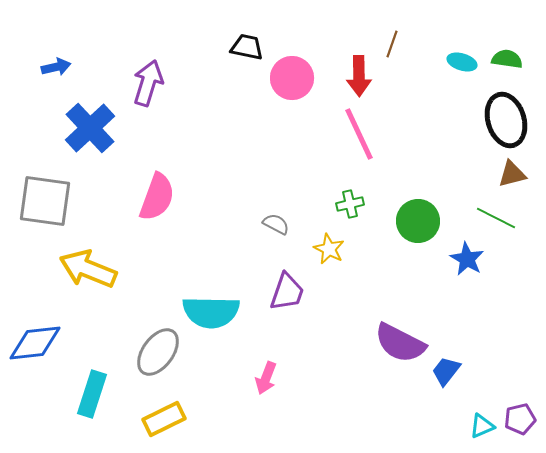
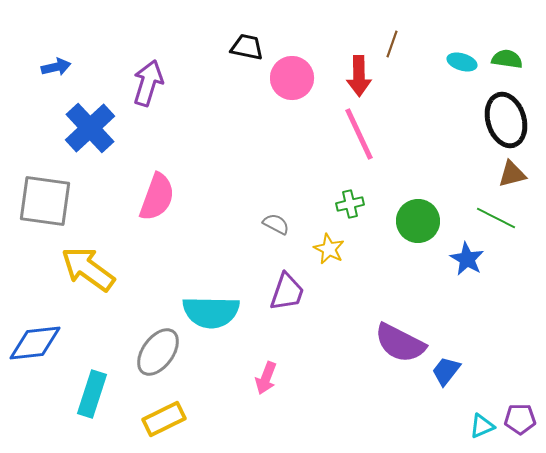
yellow arrow: rotated 14 degrees clockwise
purple pentagon: rotated 12 degrees clockwise
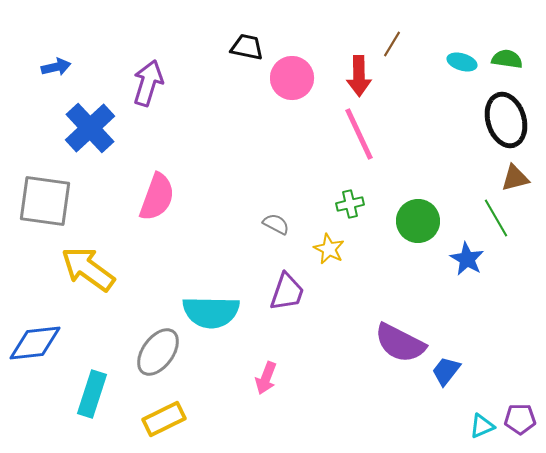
brown line: rotated 12 degrees clockwise
brown triangle: moved 3 px right, 4 px down
green line: rotated 33 degrees clockwise
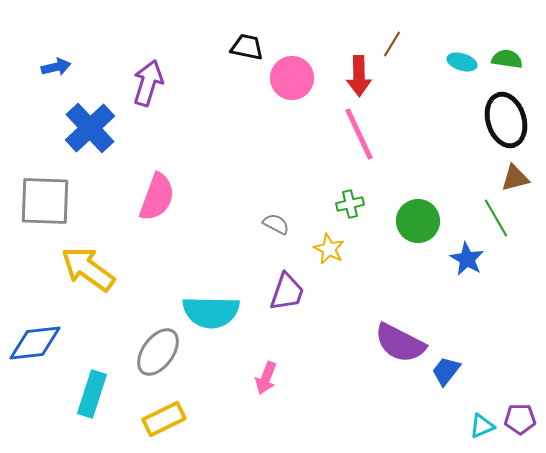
gray square: rotated 6 degrees counterclockwise
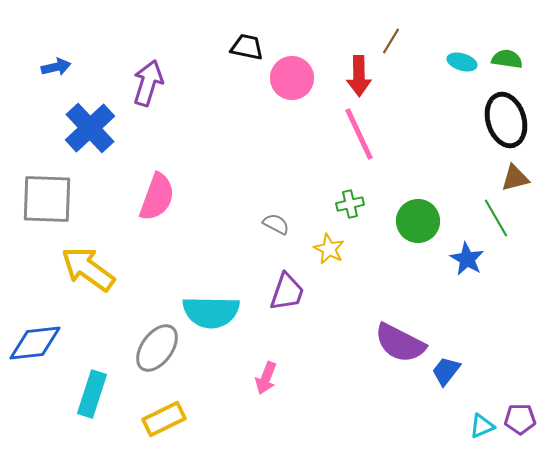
brown line: moved 1 px left, 3 px up
gray square: moved 2 px right, 2 px up
gray ellipse: moved 1 px left, 4 px up
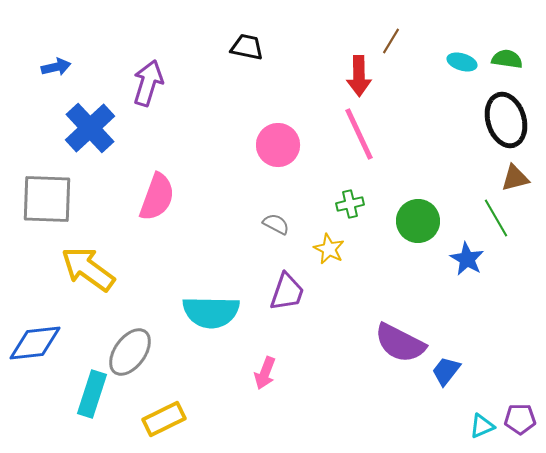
pink circle: moved 14 px left, 67 px down
gray ellipse: moved 27 px left, 4 px down
pink arrow: moved 1 px left, 5 px up
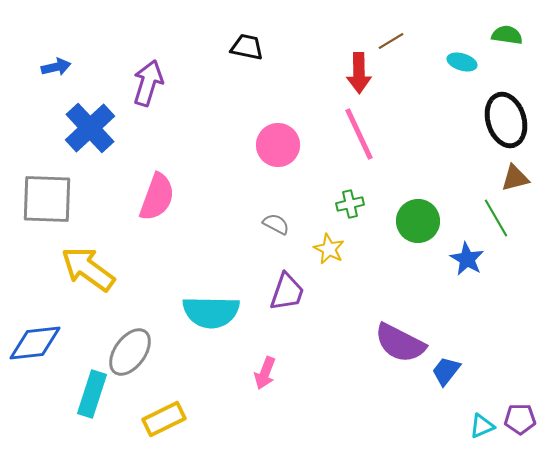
brown line: rotated 28 degrees clockwise
green semicircle: moved 24 px up
red arrow: moved 3 px up
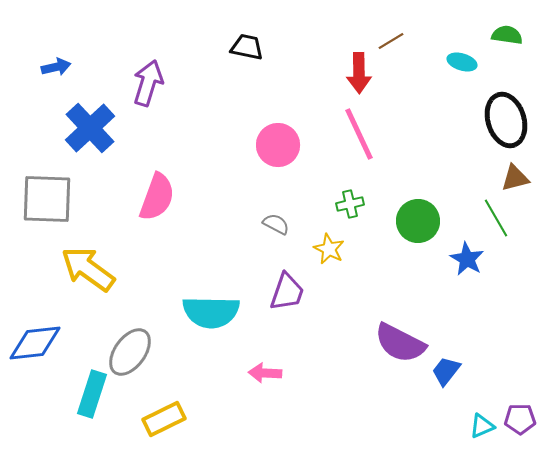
pink arrow: rotated 72 degrees clockwise
